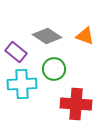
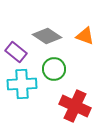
red cross: moved 1 px left, 2 px down; rotated 20 degrees clockwise
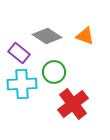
purple rectangle: moved 3 px right, 1 px down
green circle: moved 3 px down
red cross: moved 2 px left, 2 px up; rotated 28 degrees clockwise
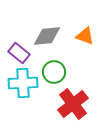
gray diamond: rotated 40 degrees counterclockwise
cyan cross: moved 1 px right, 1 px up
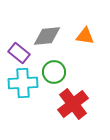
orange triangle: rotated 12 degrees counterclockwise
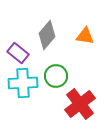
gray diamond: moved 1 px up; rotated 44 degrees counterclockwise
purple rectangle: moved 1 px left
green circle: moved 2 px right, 4 px down
red cross: moved 7 px right
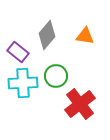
purple rectangle: moved 1 px up
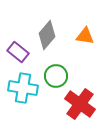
cyan cross: moved 5 px down; rotated 12 degrees clockwise
red cross: rotated 16 degrees counterclockwise
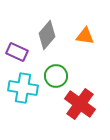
purple rectangle: moved 1 px left; rotated 15 degrees counterclockwise
